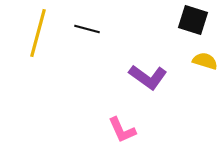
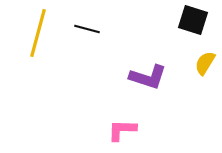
yellow semicircle: moved 2 px down; rotated 75 degrees counterclockwise
purple L-shape: rotated 18 degrees counterclockwise
pink L-shape: rotated 116 degrees clockwise
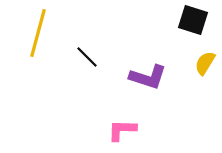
black line: moved 28 px down; rotated 30 degrees clockwise
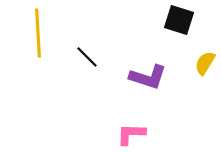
black square: moved 14 px left
yellow line: rotated 18 degrees counterclockwise
pink L-shape: moved 9 px right, 4 px down
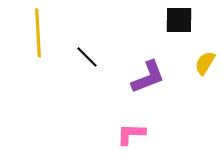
black square: rotated 16 degrees counterclockwise
purple L-shape: rotated 39 degrees counterclockwise
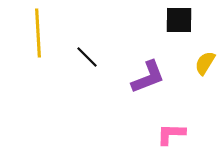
pink L-shape: moved 40 px right
